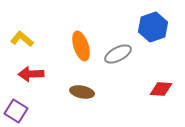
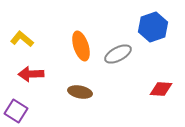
brown ellipse: moved 2 px left
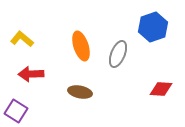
gray ellipse: rotated 40 degrees counterclockwise
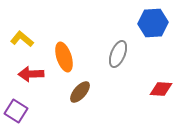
blue hexagon: moved 4 px up; rotated 16 degrees clockwise
orange ellipse: moved 17 px left, 11 px down
brown ellipse: rotated 60 degrees counterclockwise
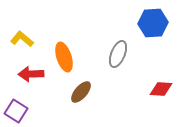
brown ellipse: moved 1 px right
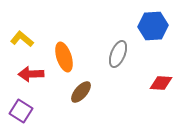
blue hexagon: moved 3 px down
red diamond: moved 6 px up
purple square: moved 5 px right
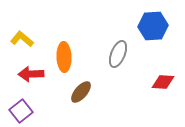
orange ellipse: rotated 16 degrees clockwise
red diamond: moved 2 px right, 1 px up
purple square: rotated 20 degrees clockwise
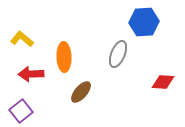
blue hexagon: moved 9 px left, 4 px up
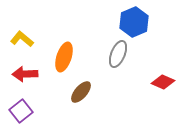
blue hexagon: moved 10 px left; rotated 20 degrees counterclockwise
orange ellipse: rotated 20 degrees clockwise
red arrow: moved 6 px left
red diamond: rotated 20 degrees clockwise
